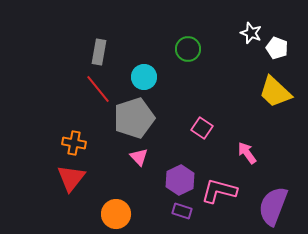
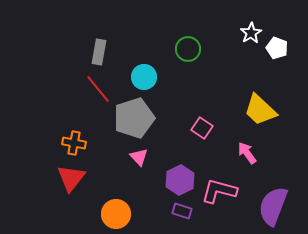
white star: rotated 20 degrees clockwise
yellow trapezoid: moved 15 px left, 18 px down
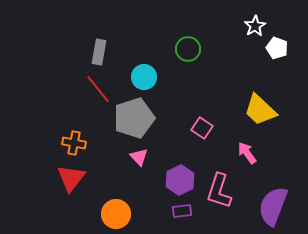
white star: moved 4 px right, 7 px up
pink L-shape: rotated 87 degrees counterclockwise
purple rectangle: rotated 24 degrees counterclockwise
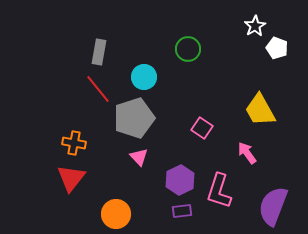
yellow trapezoid: rotated 18 degrees clockwise
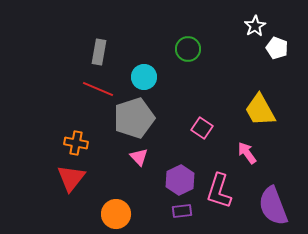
red line: rotated 28 degrees counterclockwise
orange cross: moved 2 px right
purple semicircle: rotated 42 degrees counterclockwise
